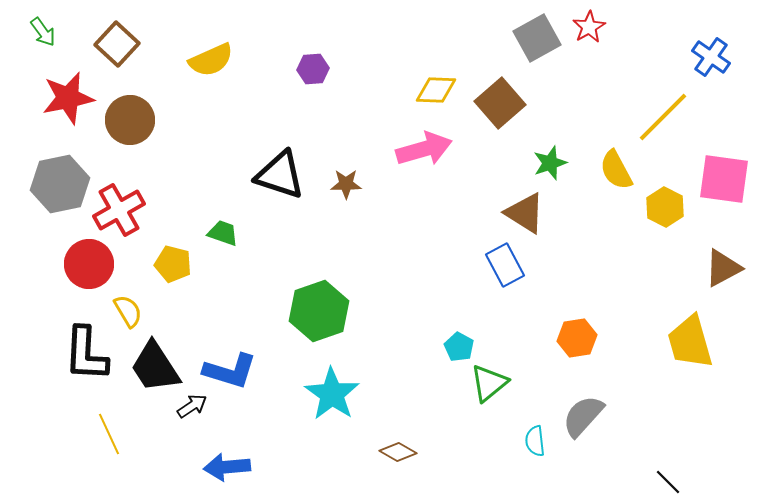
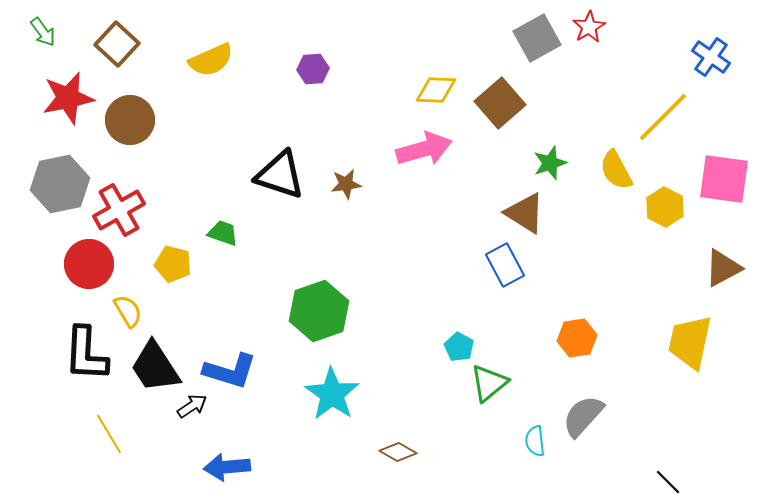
brown star at (346, 184): rotated 8 degrees counterclockwise
yellow trapezoid at (690, 342): rotated 28 degrees clockwise
yellow line at (109, 434): rotated 6 degrees counterclockwise
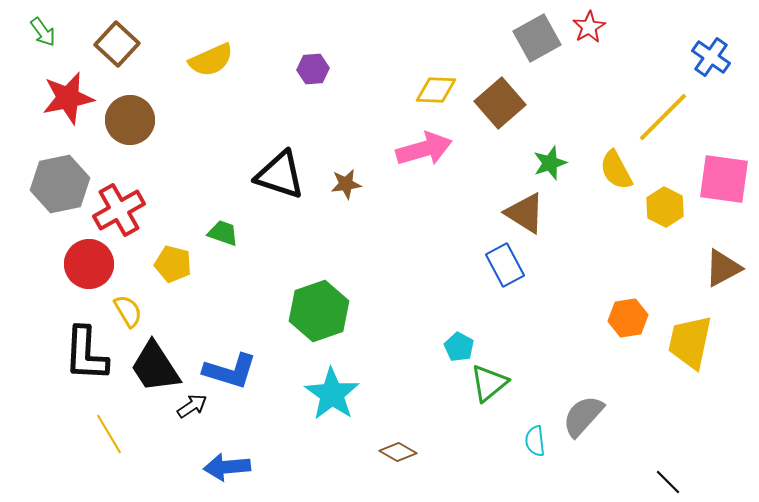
orange hexagon at (577, 338): moved 51 px right, 20 px up
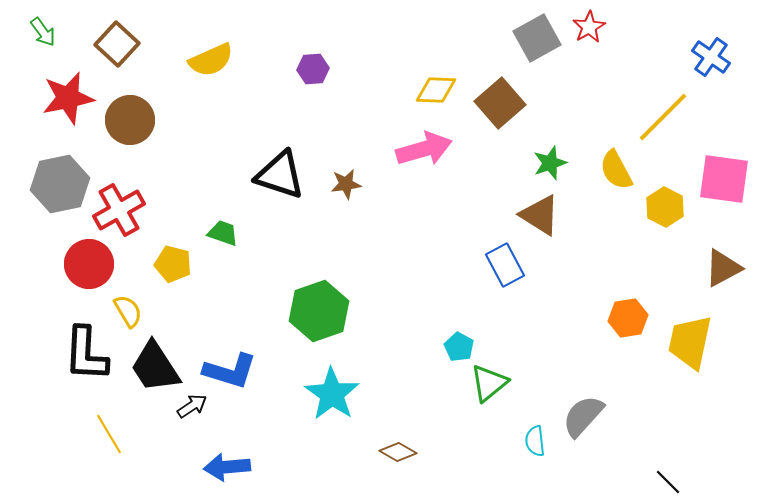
brown triangle at (525, 213): moved 15 px right, 2 px down
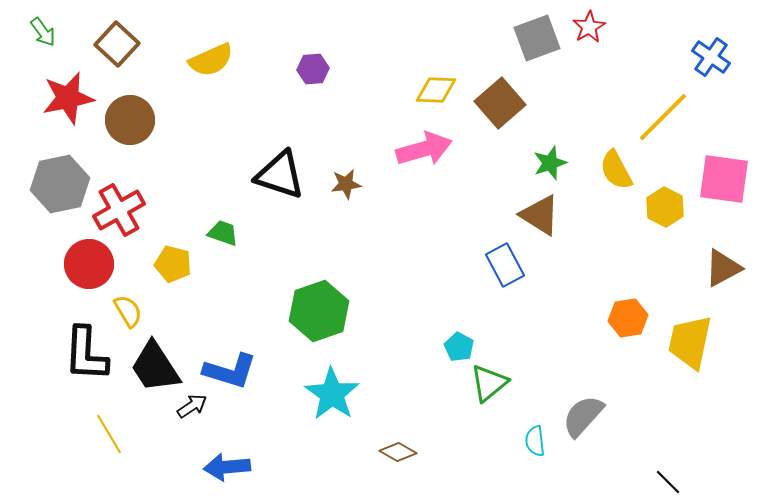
gray square at (537, 38): rotated 9 degrees clockwise
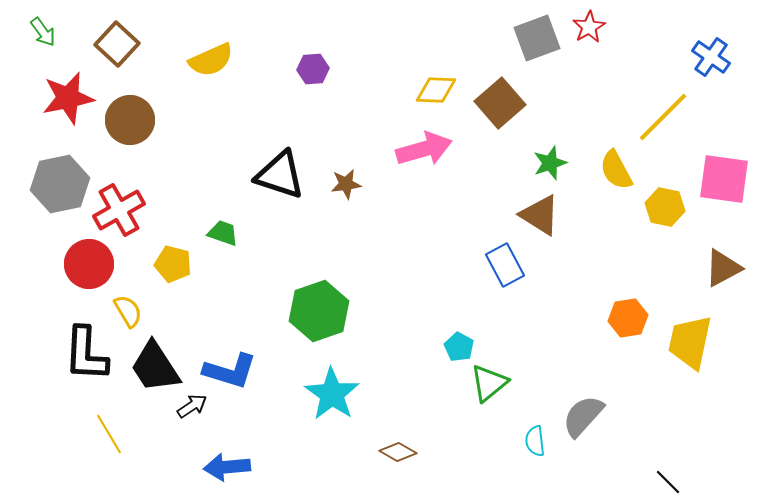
yellow hexagon at (665, 207): rotated 15 degrees counterclockwise
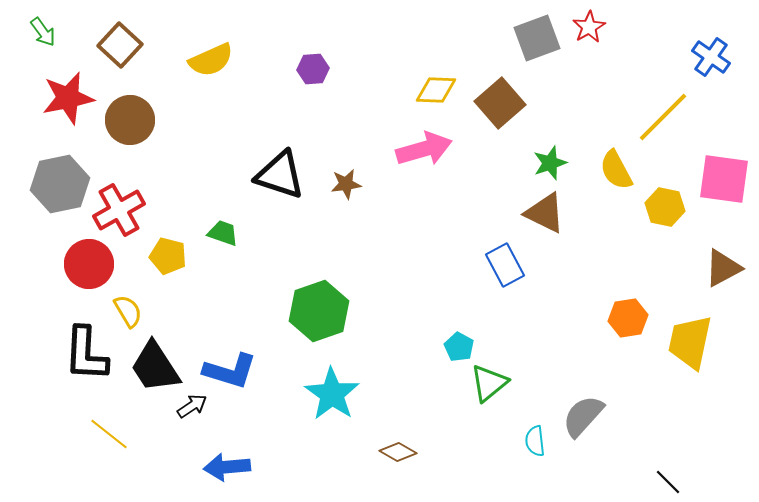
brown square at (117, 44): moved 3 px right, 1 px down
brown triangle at (540, 215): moved 5 px right, 2 px up; rotated 6 degrees counterclockwise
yellow pentagon at (173, 264): moved 5 px left, 8 px up
yellow line at (109, 434): rotated 21 degrees counterclockwise
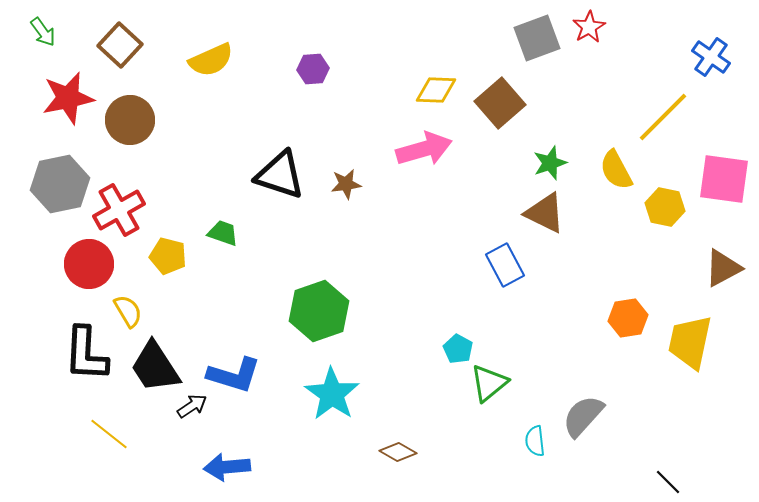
cyan pentagon at (459, 347): moved 1 px left, 2 px down
blue L-shape at (230, 371): moved 4 px right, 4 px down
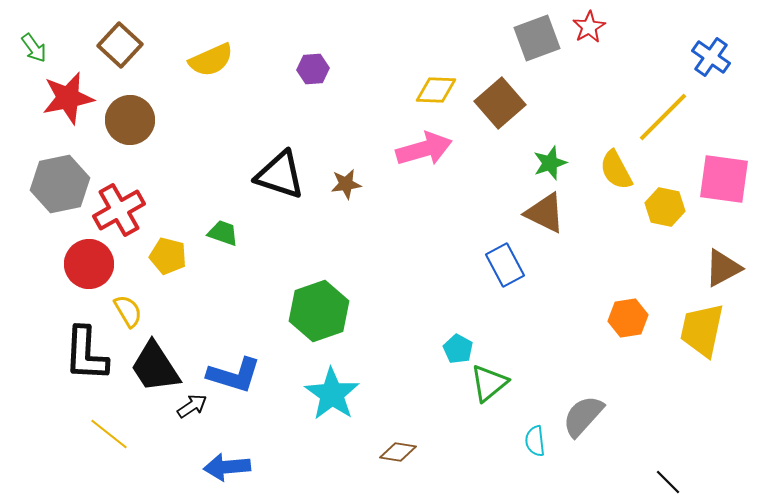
green arrow at (43, 32): moved 9 px left, 16 px down
yellow trapezoid at (690, 342): moved 12 px right, 12 px up
brown diamond at (398, 452): rotated 21 degrees counterclockwise
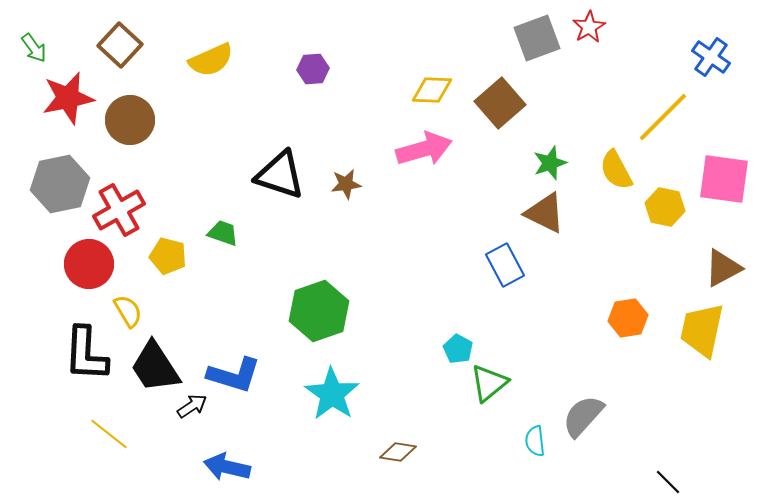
yellow diamond at (436, 90): moved 4 px left
blue arrow at (227, 467): rotated 18 degrees clockwise
